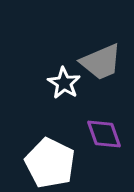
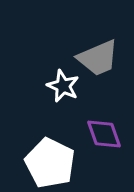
gray trapezoid: moved 3 px left, 4 px up
white star: moved 1 px left, 3 px down; rotated 8 degrees counterclockwise
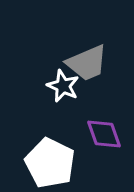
gray trapezoid: moved 11 px left, 5 px down
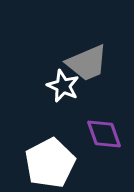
white pentagon: rotated 18 degrees clockwise
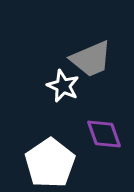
gray trapezoid: moved 4 px right, 4 px up
white pentagon: rotated 6 degrees counterclockwise
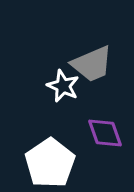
gray trapezoid: moved 1 px right, 5 px down
purple diamond: moved 1 px right, 1 px up
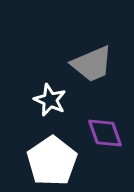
white star: moved 13 px left, 14 px down
white pentagon: moved 2 px right, 2 px up
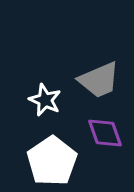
gray trapezoid: moved 7 px right, 16 px down
white star: moved 5 px left
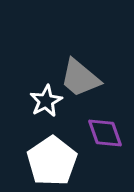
gray trapezoid: moved 19 px left, 2 px up; rotated 63 degrees clockwise
white star: moved 1 px right, 1 px down; rotated 20 degrees clockwise
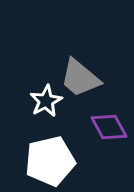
purple diamond: moved 4 px right, 6 px up; rotated 9 degrees counterclockwise
white pentagon: moved 2 px left; rotated 21 degrees clockwise
